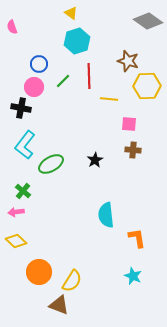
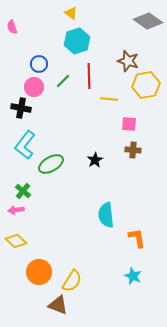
yellow hexagon: moved 1 px left, 1 px up; rotated 8 degrees counterclockwise
pink arrow: moved 2 px up
brown triangle: moved 1 px left
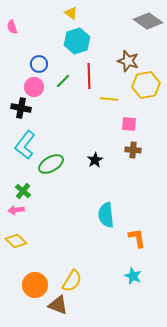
orange circle: moved 4 px left, 13 px down
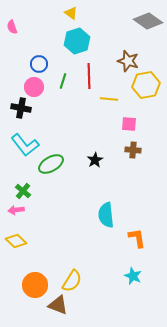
green line: rotated 28 degrees counterclockwise
cyan L-shape: rotated 76 degrees counterclockwise
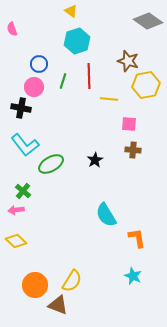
yellow triangle: moved 2 px up
pink semicircle: moved 2 px down
cyan semicircle: rotated 25 degrees counterclockwise
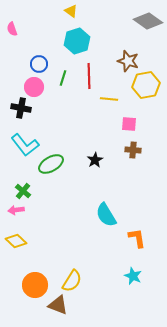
green line: moved 3 px up
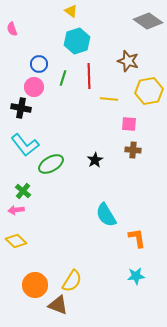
yellow hexagon: moved 3 px right, 6 px down
cyan star: moved 3 px right; rotated 30 degrees counterclockwise
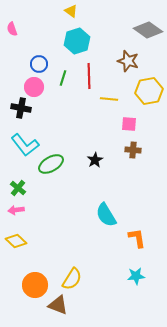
gray diamond: moved 9 px down
green cross: moved 5 px left, 3 px up
yellow semicircle: moved 2 px up
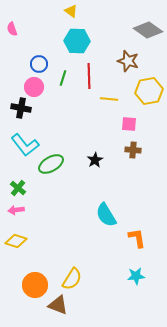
cyan hexagon: rotated 20 degrees clockwise
yellow diamond: rotated 25 degrees counterclockwise
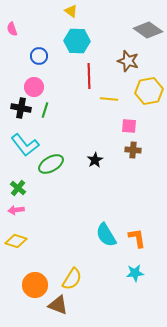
blue circle: moved 8 px up
green line: moved 18 px left, 32 px down
pink square: moved 2 px down
cyan semicircle: moved 20 px down
cyan star: moved 1 px left, 3 px up
